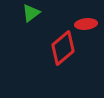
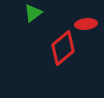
green triangle: moved 2 px right
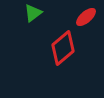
red ellipse: moved 7 px up; rotated 35 degrees counterclockwise
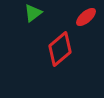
red diamond: moved 3 px left, 1 px down
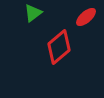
red diamond: moved 1 px left, 2 px up
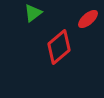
red ellipse: moved 2 px right, 2 px down
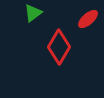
red diamond: rotated 20 degrees counterclockwise
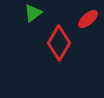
red diamond: moved 4 px up
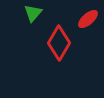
green triangle: rotated 12 degrees counterclockwise
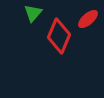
red diamond: moved 7 px up; rotated 8 degrees counterclockwise
